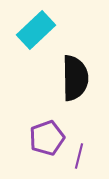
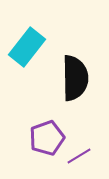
cyan rectangle: moved 9 px left, 17 px down; rotated 9 degrees counterclockwise
purple line: rotated 45 degrees clockwise
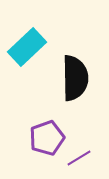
cyan rectangle: rotated 9 degrees clockwise
purple line: moved 2 px down
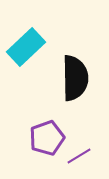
cyan rectangle: moved 1 px left
purple line: moved 2 px up
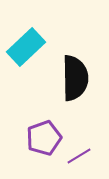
purple pentagon: moved 3 px left
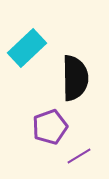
cyan rectangle: moved 1 px right, 1 px down
purple pentagon: moved 6 px right, 11 px up
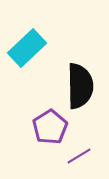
black semicircle: moved 5 px right, 8 px down
purple pentagon: rotated 12 degrees counterclockwise
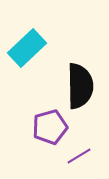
purple pentagon: rotated 16 degrees clockwise
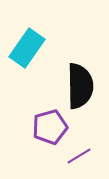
cyan rectangle: rotated 12 degrees counterclockwise
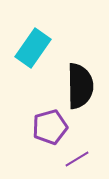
cyan rectangle: moved 6 px right
purple line: moved 2 px left, 3 px down
